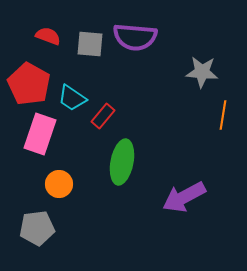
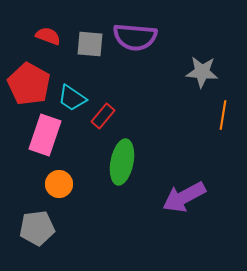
pink rectangle: moved 5 px right, 1 px down
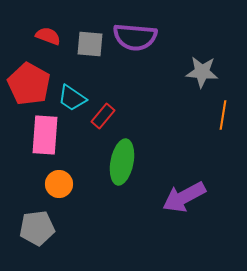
pink rectangle: rotated 15 degrees counterclockwise
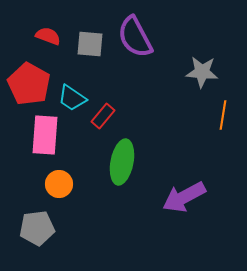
purple semicircle: rotated 57 degrees clockwise
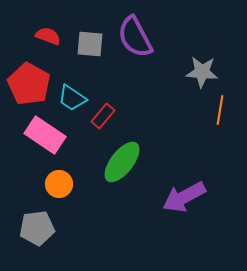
orange line: moved 3 px left, 5 px up
pink rectangle: rotated 60 degrees counterclockwise
green ellipse: rotated 27 degrees clockwise
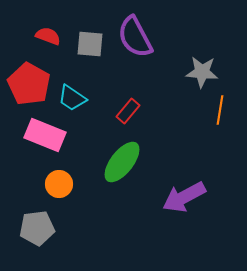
red rectangle: moved 25 px right, 5 px up
pink rectangle: rotated 12 degrees counterclockwise
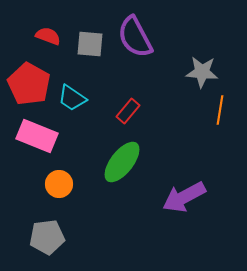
pink rectangle: moved 8 px left, 1 px down
gray pentagon: moved 10 px right, 9 px down
